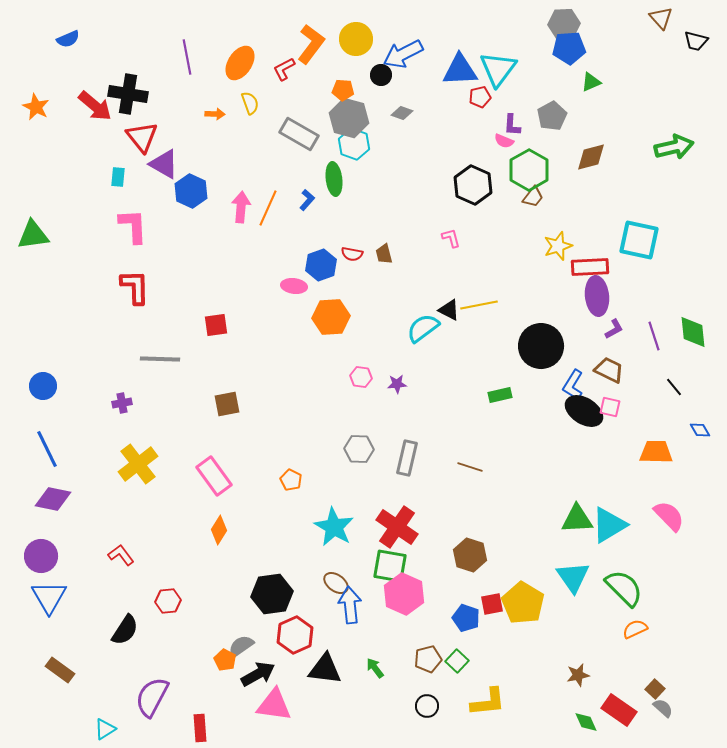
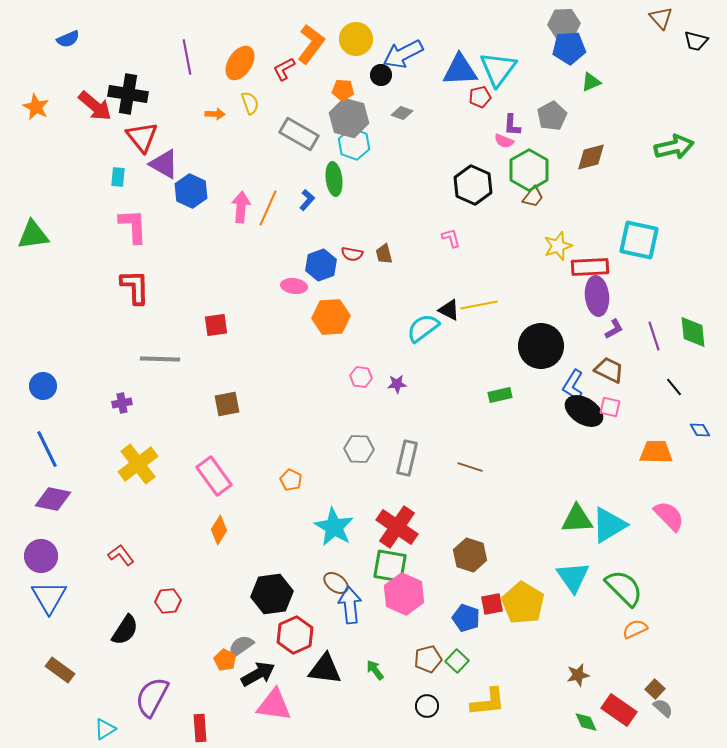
green arrow at (375, 668): moved 2 px down
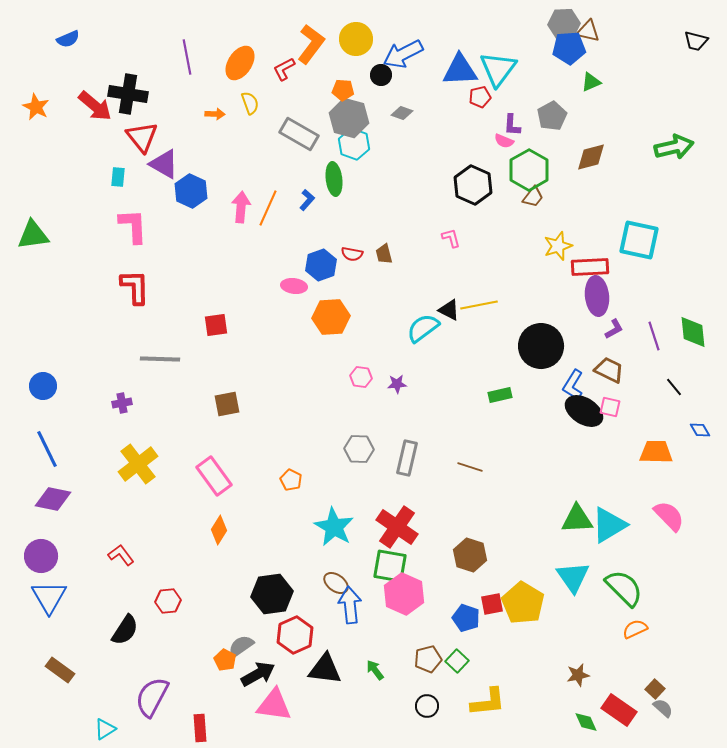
brown triangle at (661, 18): moved 73 px left, 13 px down; rotated 35 degrees counterclockwise
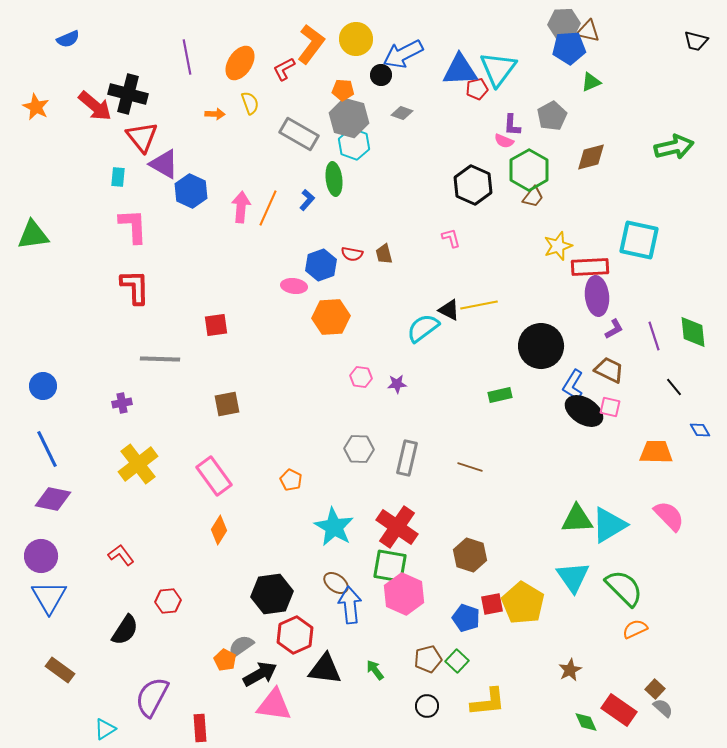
black cross at (128, 94): rotated 6 degrees clockwise
red pentagon at (480, 97): moved 3 px left, 8 px up
black arrow at (258, 674): moved 2 px right
brown star at (578, 675): moved 8 px left, 5 px up; rotated 15 degrees counterclockwise
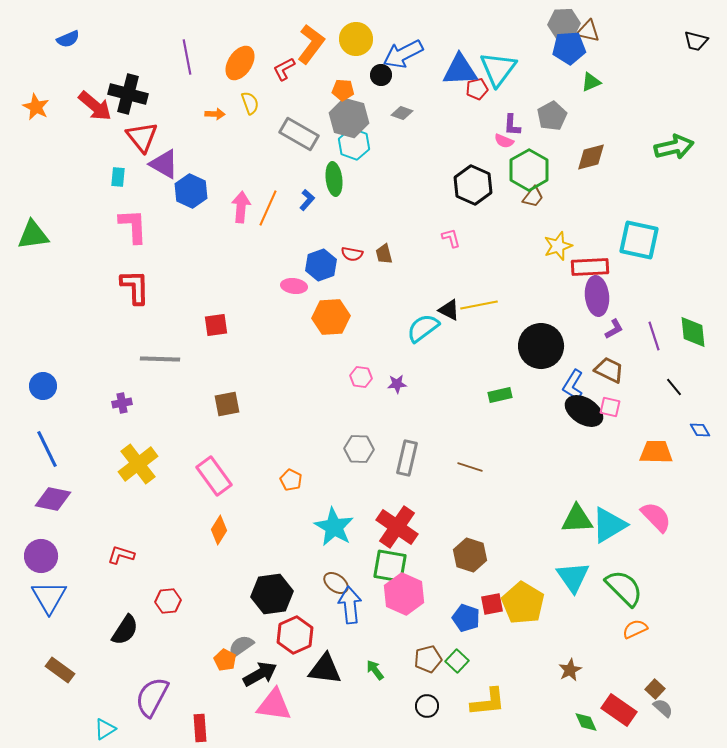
pink semicircle at (669, 516): moved 13 px left, 1 px down
red L-shape at (121, 555): rotated 36 degrees counterclockwise
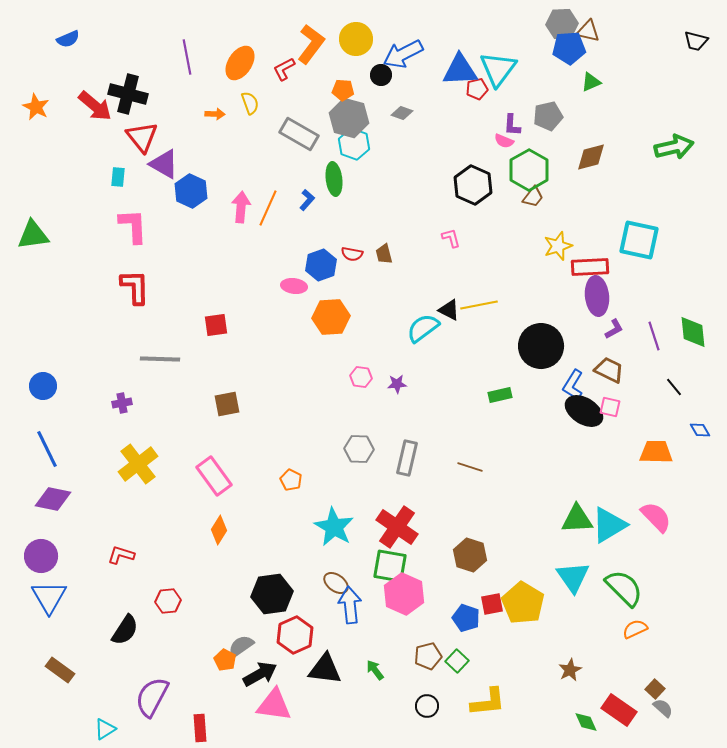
gray hexagon at (564, 24): moved 2 px left
gray pentagon at (552, 116): moved 4 px left; rotated 16 degrees clockwise
brown pentagon at (428, 659): moved 3 px up
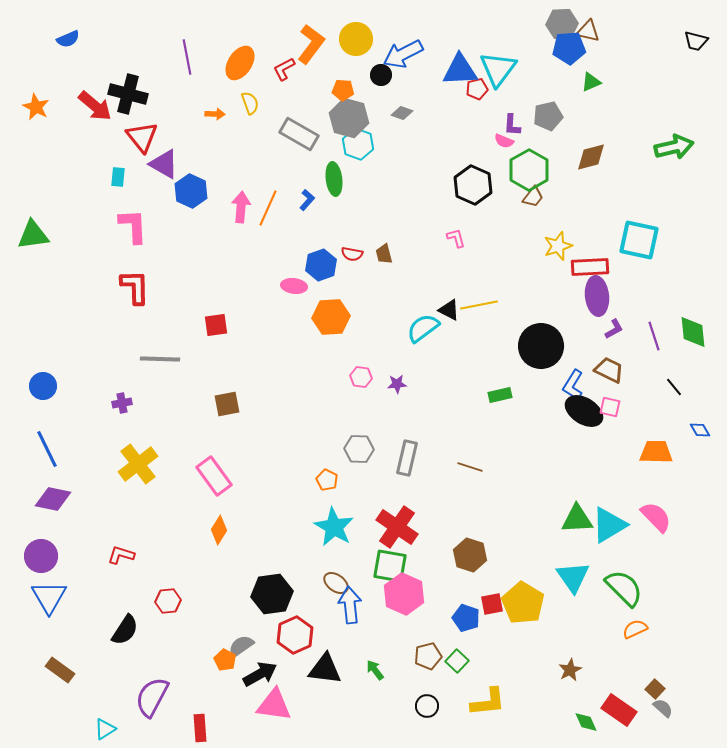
cyan hexagon at (354, 144): moved 4 px right
pink L-shape at (451, 238): moved 5 px right
orange pentagon at (291, 480): moved 36 px right
